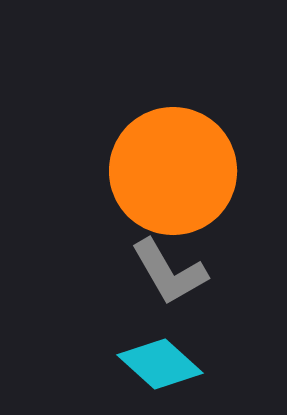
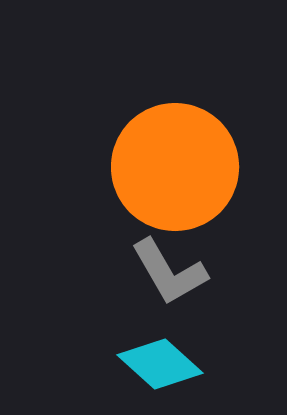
orange circle: moved 2 px right, 4 px up
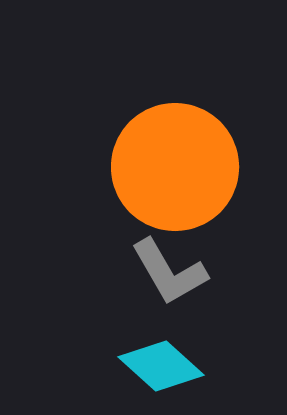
cyan diamond: moved 1 px right, 2 px down
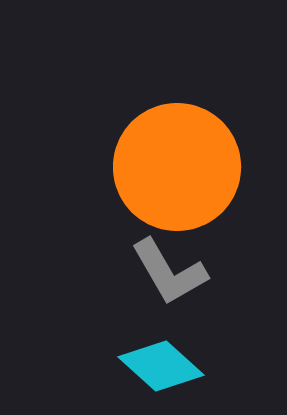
orange circle: moved 2 px right
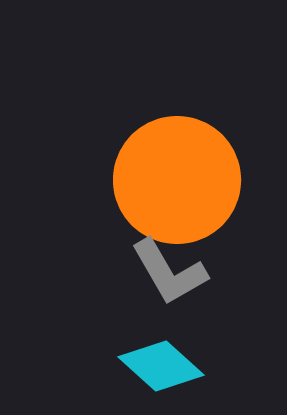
orange circle: moved 13 px down
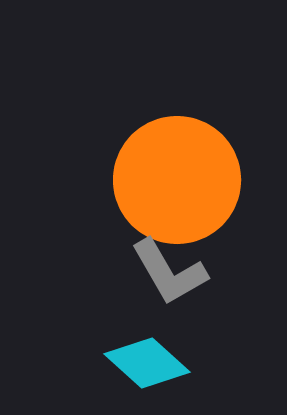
cyan diamond: moved 14 px left, 3 px up
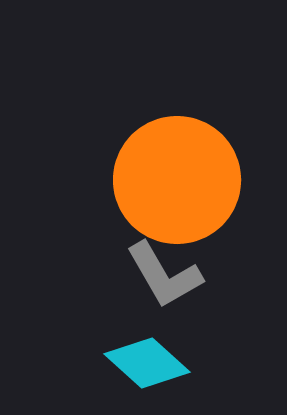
gray L-shape: moved 5 px left, 3 px down
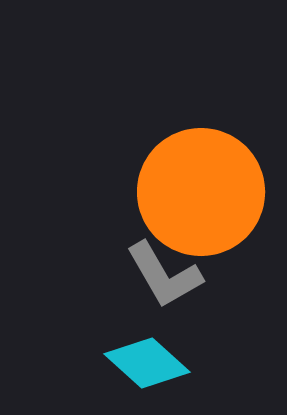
orange circle: moved 24 px right, 12 px down
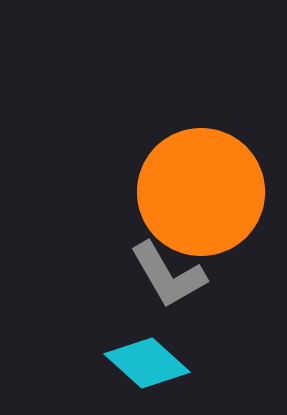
gray L-shape: moved 4 px right
